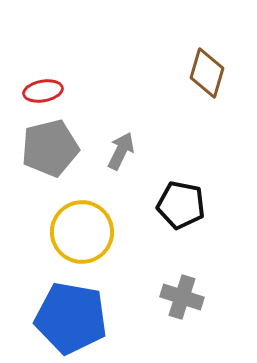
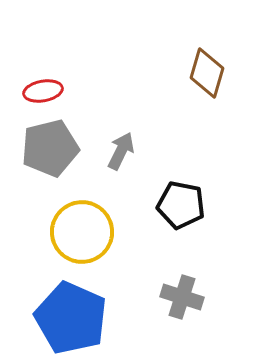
blue pentagon: rotated 14 degrees clockwise
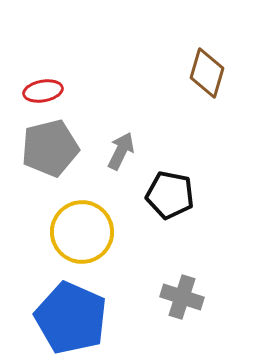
black pentagon: moved 11 px left, 10 px up
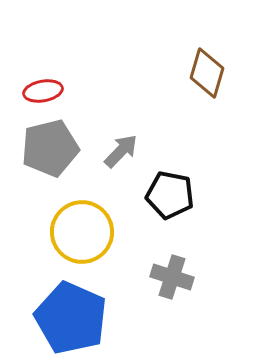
gray arrow: rotated 18 degrees clockwise
gray cross: moved 10 px left, 20 px up
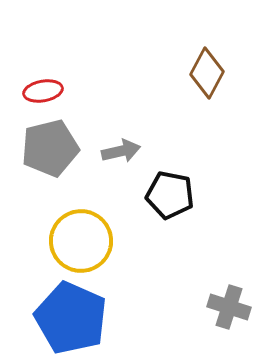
brown diamond: rotated 12 degrees clockwise
gray arrow: rotated 33 degrees clockwise
yellow circle: moved 1 px left, 9 px down
gray cross: moved 57 px right, 30 px down
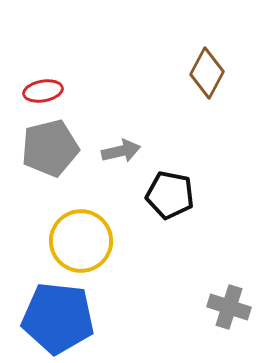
blue pentagon: moved 13 px left; rotated 18 degrees counterclockwise
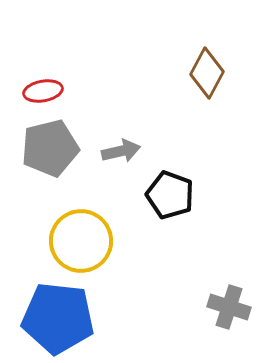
black pentagon: rotated 9 degrees clockwise
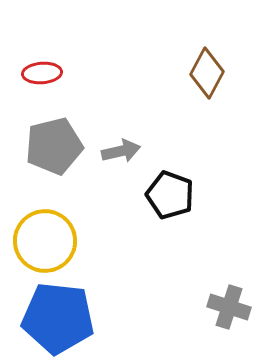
red ellipse: moved 1 px left, 18 px up; rotated 6 degrees clockwise
gray pentagon: moved 4 px right, 2 px up
yellow circle: moved 36 px left
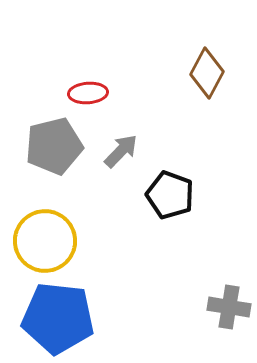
red ellipse: moved 46 px right, 20 px down
gray arrow: rotated 33 degrees counterclockwise
gray cross: rotated 9 degrees counterclockwise
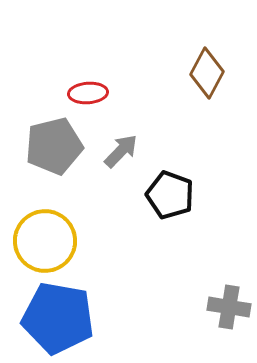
blue pentagon: rotated 4 degrees clockwise
